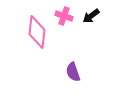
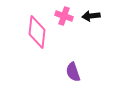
black arrow: rotated 30 degrees clockwise
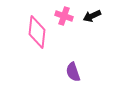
black arrow: moved 1 px right; rotated 18 degrees counterclockwise
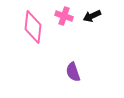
pink diamond: moved 4 px left, 5 px up
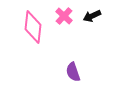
pink cross: rotated 24 degrees clockwise
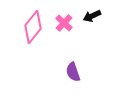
pink cross: moved 7 px down
pink diamond: rotated 32 degrees clockwise
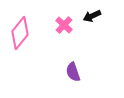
pink cross: moved 2 px down
pink diamond: moved 13 px left, 6 px down
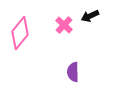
black arrow: moved 2 px left
purple semicircle: rotated 18 degrees clockwise
